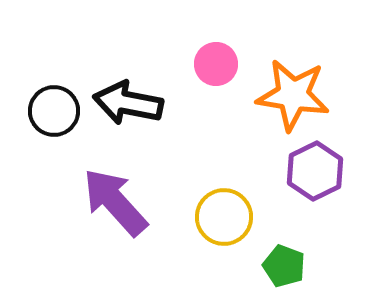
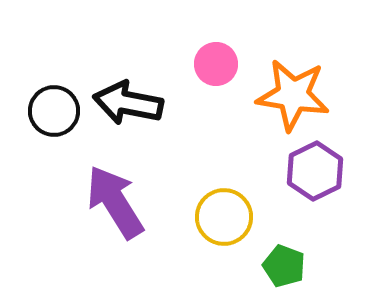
purple arrow: rotated 10 degrees clockwise
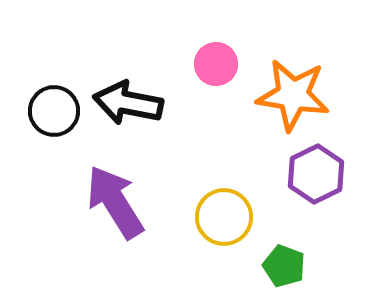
purple hexagon: moved 1 px right, 3 px down
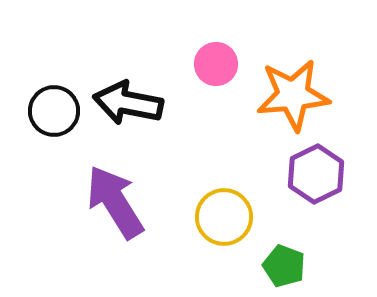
orange star: rotated 14 degrees counterclockwise
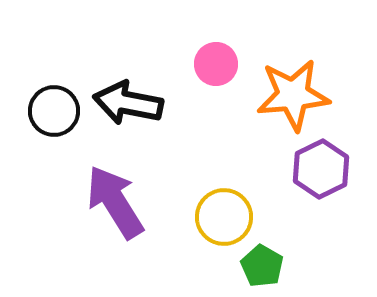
purple hexagon: moved 5 px right, 5 px up
green pentagon: moved 22 px left; rotated 9 degrees clockwise
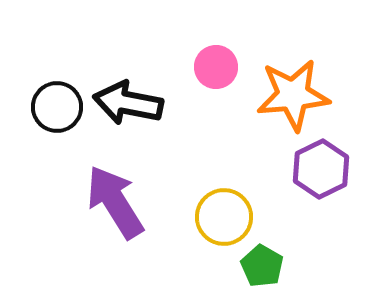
pink circle: moved 3 px down
black circle: moved 3 px right, 4 px up
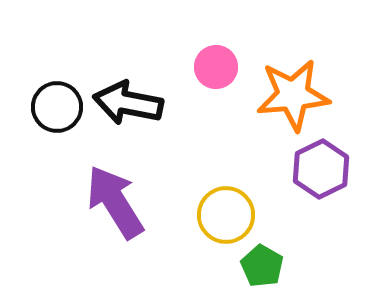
yellow circle: moved 2 px right, 2 px up
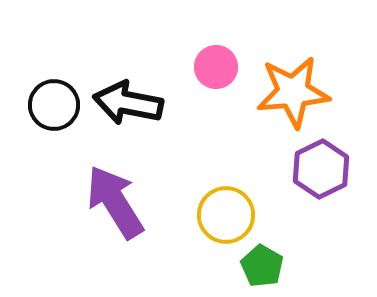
orange star: moved 3 px up
black circle: moved 3 px left, 2 px up
